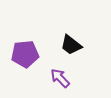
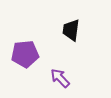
black trapezoid: moved 15 px up; rotated 60 degrees clockwise
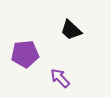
black trapezoid: rotated 55 degrees counterclockwise
